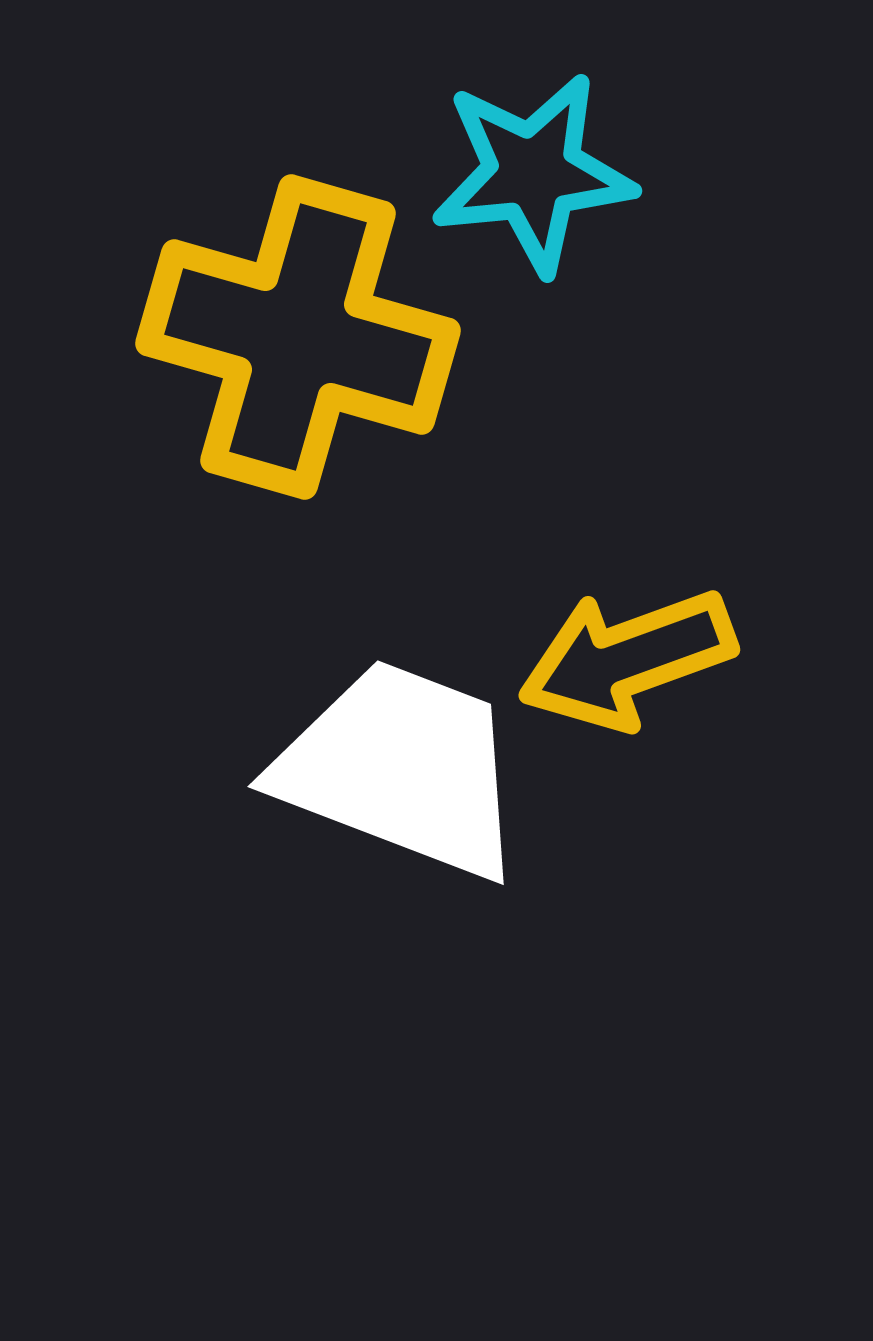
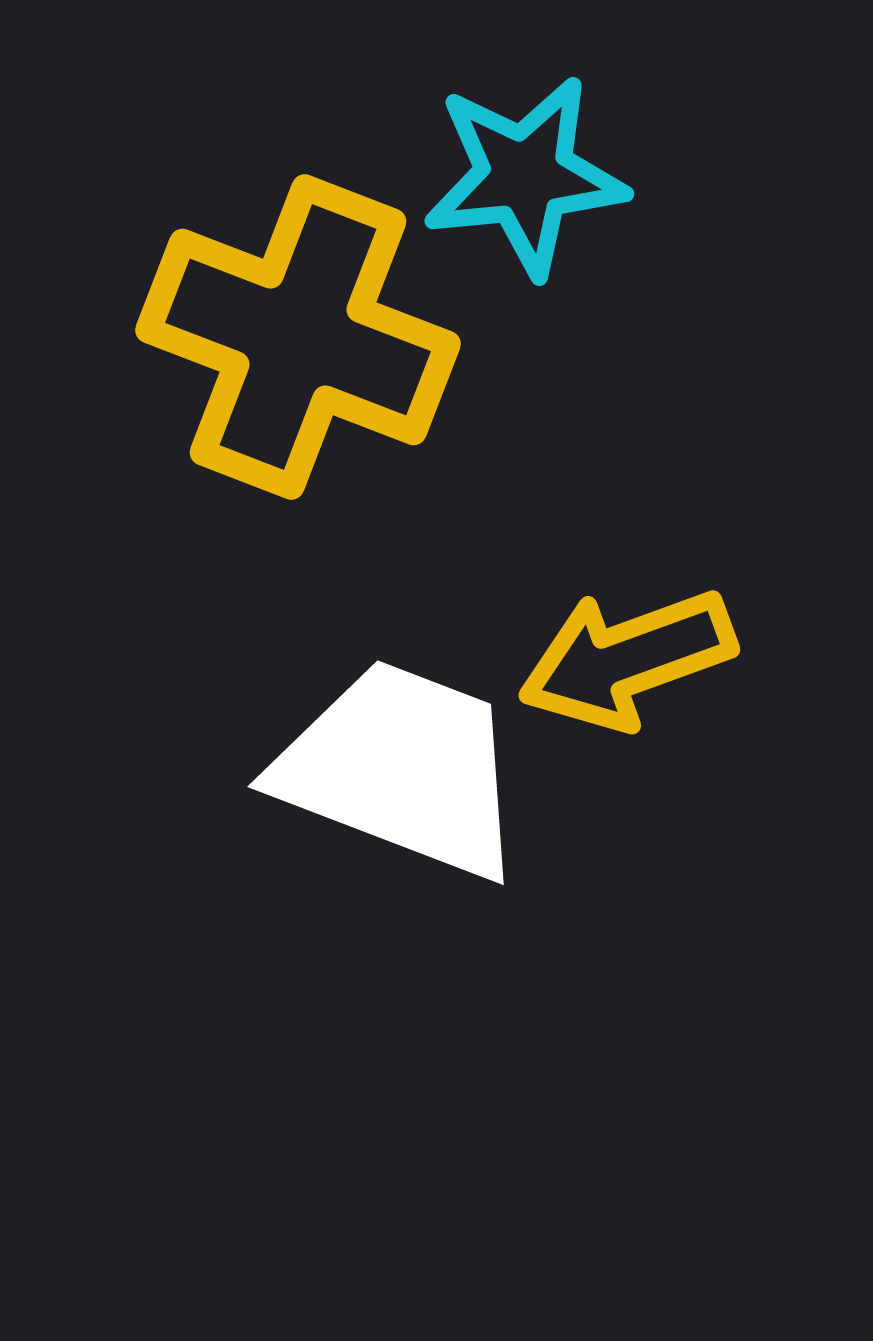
cyan star: moved 8 px left, 3 px down
yellow cross: rotated 5 degrees clockwise
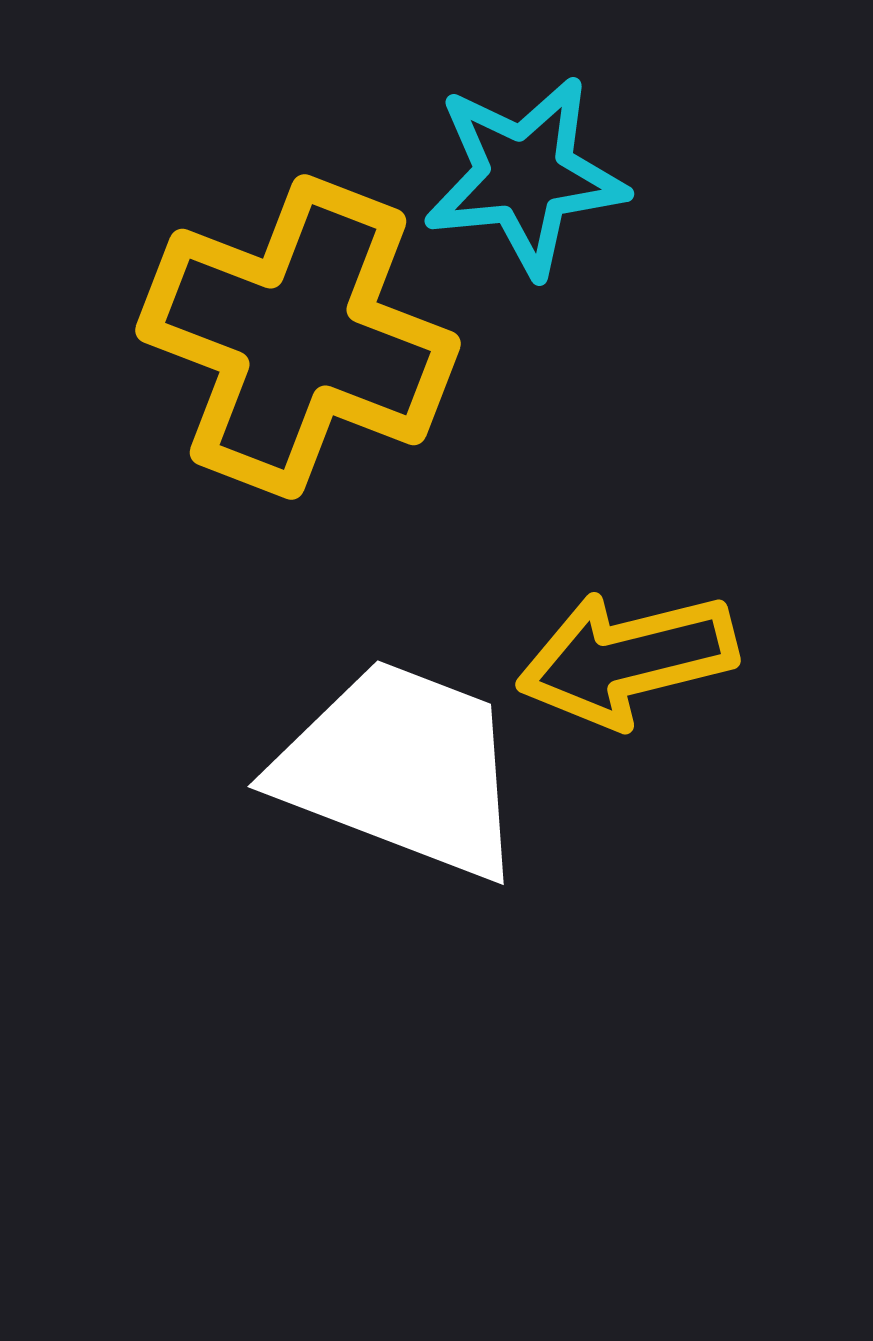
yellow arrow: rotated 6 degrees clockwise
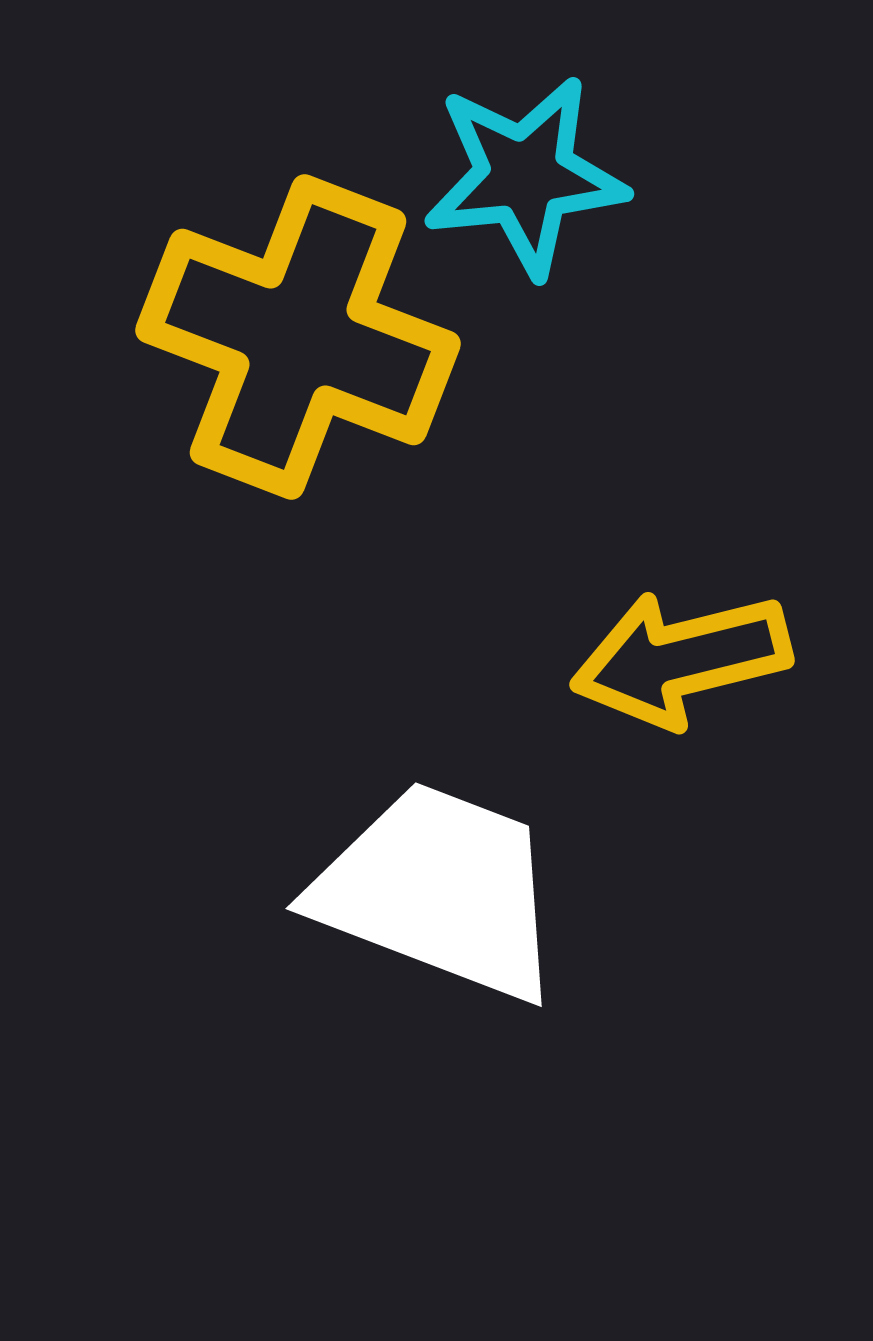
yellow arrow: moved 54 px right
white trapezoid: moved 38 px right, 122 px down
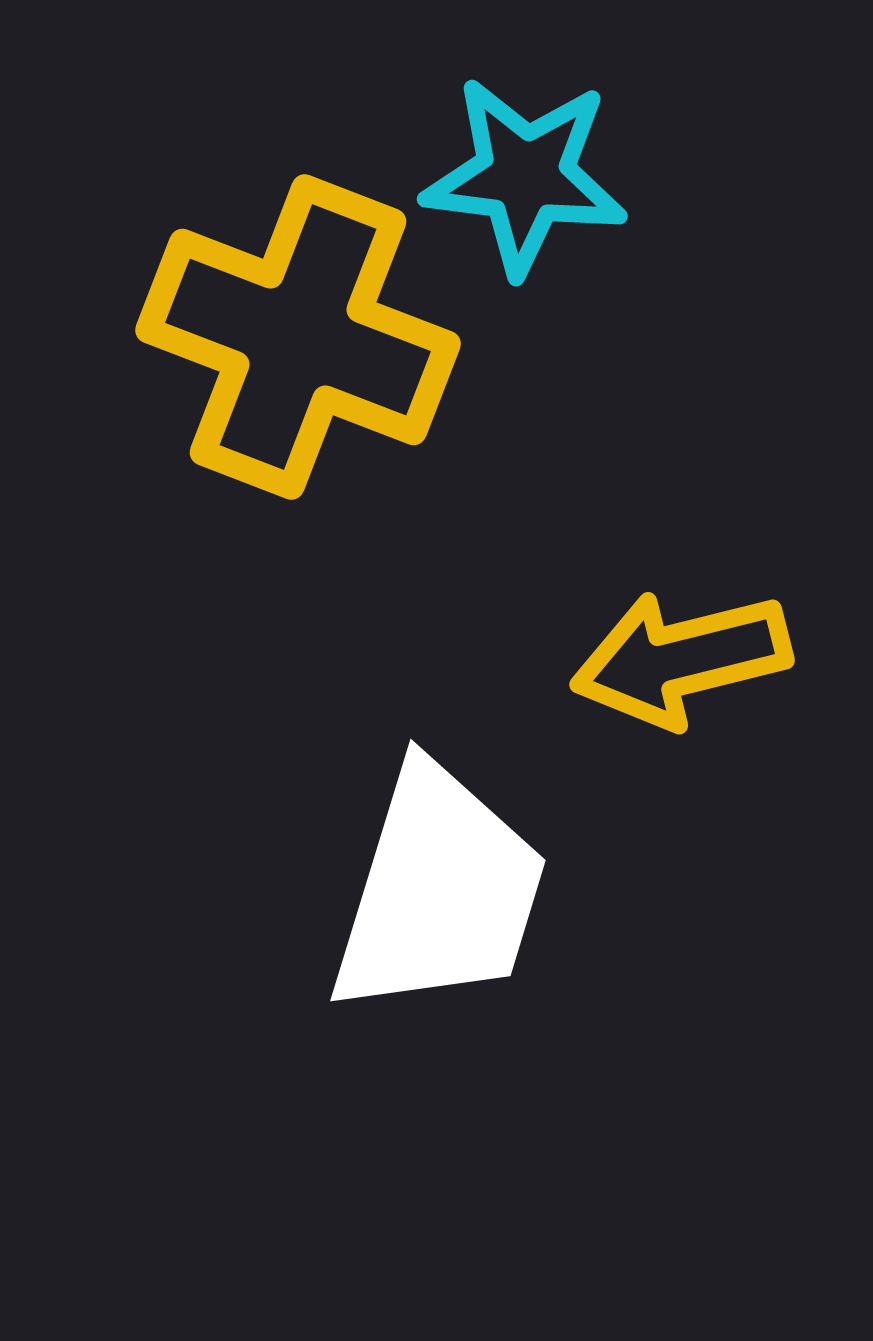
cyan star: rotated 13 degrees clockwise
white trapezoid: rotated 86 degrees clockwise
